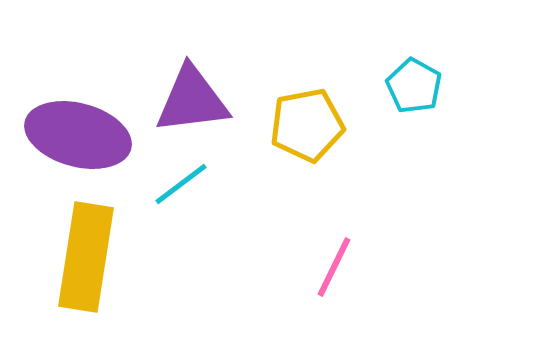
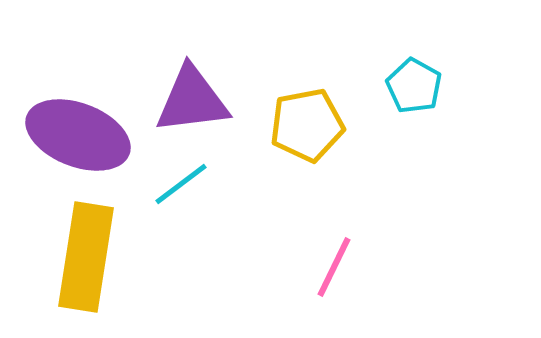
purple ellipse: rotated 6 degrees clockwise
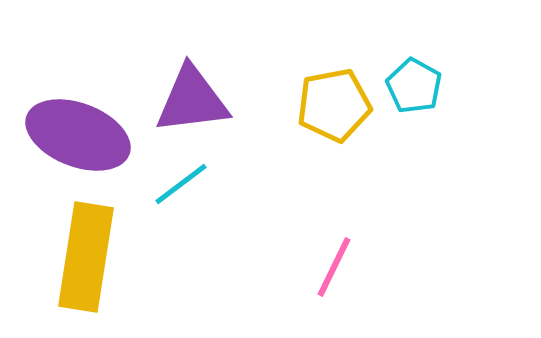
yellow pentagon: moved 27 px right, 20 px up
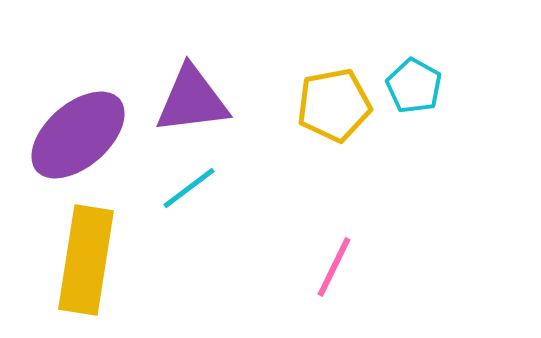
purple ellipse: rotated 62 degrees counterclockwise
cyan line: moved 8 px right, 4 px down
yellow rectangle: moved 3 px down
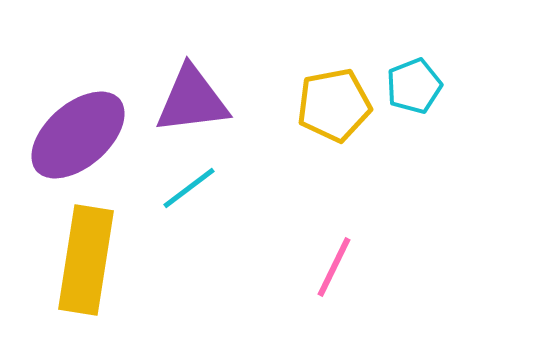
cyan pentagon: rotated 22 degrees clockwise
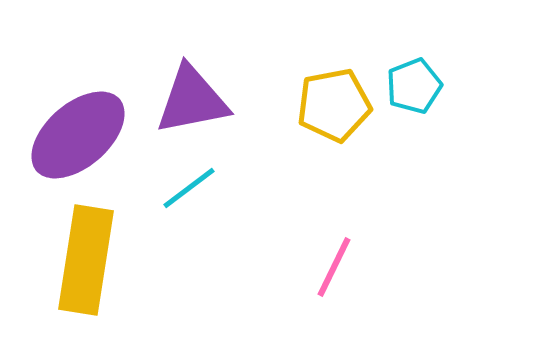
purple triangle: rotated 4 degrees counterclockwise
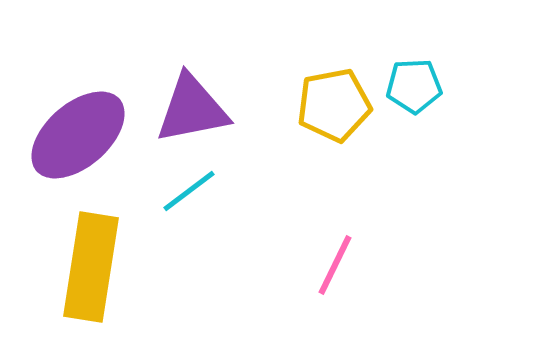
cyan pentagon: rotated 18 degrees clockwise
purple triangle: moved 9 px down
cyan line: moved 3 px down
yellow rectangle: moved 5 px right, 7 px down
pink line: moved 1 px right, 2 px up
